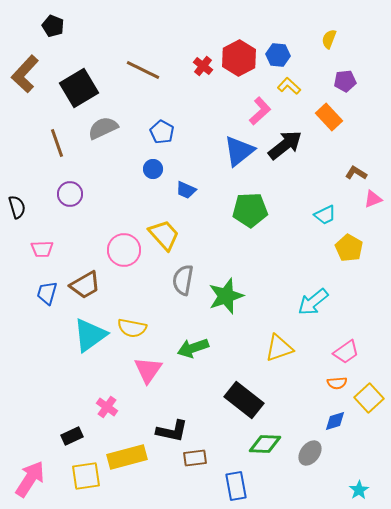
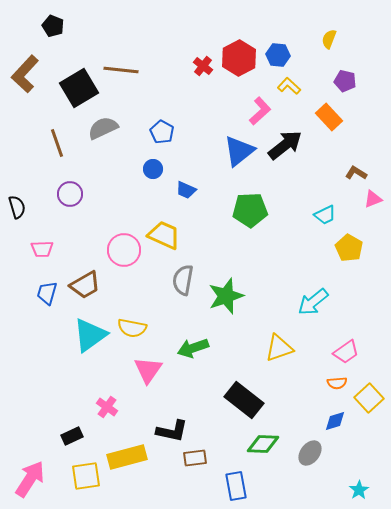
brown line at (143, 70): moved 22 px left; rotated 20 degrees counterclockwise
purple pentagon at (345, 81): rotated 20 degrees clockwise
yellow trapezoid at (164, 235): rotated 24 degrees counterclockwise
green diamond at (265, 444): moved 2 px left
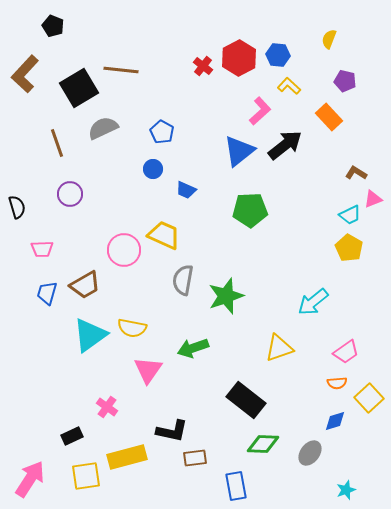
cyan trapezoid at (325, 215): moved 25 px right
black rectangle at (244, 400): moved 2 px right
cyan star at (359, 490): moved 13 px left; rotated 12 degrees clockwise
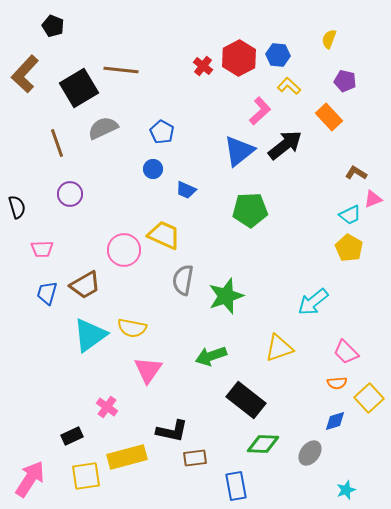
green arrow at (193, 348): moved 18 px right, 8 px down
pink trapezoid at (346, 352): rotated 80 degrees clockwise
